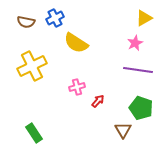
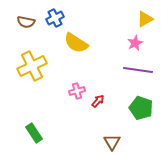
yellow triangle: moved 1 px right, 1 px down
pink cross: moved 4 px down
brown triangle: moved 11 px left, 12 px down
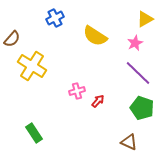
brown semicircle: moved 14 px left, 17 px down; rotated 60 degrees counterclockwise
yellow semicircle: moved 19 px right, 7 px up
yellow cross: rotated 32 degrees counterclockwise
purple line: moved 3 px down; rotated 36 degrees clockwise
green pentagon: moved 1 px right
brown triangle: moved 17 px right; rotated 36 degrees counterclockwise
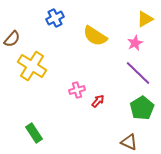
pink cross: moved 1 px up
green pentagon: rotated 20 degrees clockwise
